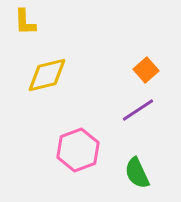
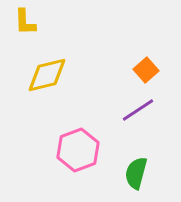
green semicircle: moved 1 px left; rotated 40 degrees clockwise
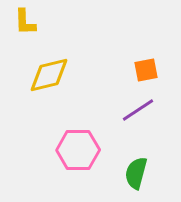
orange square: rotated 30 degrees clockwise
yellow diamond: moved 2 px right
pink hexagon: rotated 21 degrees clockwise
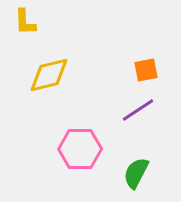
pink hexagon: moved 2 px right, 1 px up
green semicircle: rotated 12 degrees clockwise
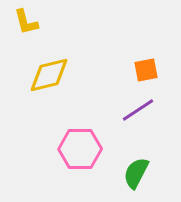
yellow L-shape: moved 1 px right; rotated 12 degrees counterclockwise
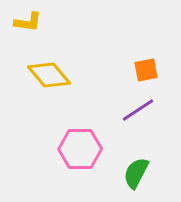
yellow L-shape: moved 2 px right; rotated 68 degrees counterclockwise
yellow diamond: rotated 63 degrees clockwise
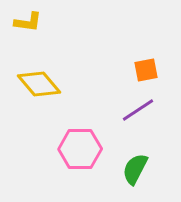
yellow diamond: moved 10 px left, 9 px down
green semicircle: moved 1 px left, 4 px up
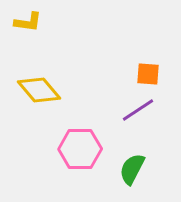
orange square: moved 2 px right, 4 px down; rotated 15 degrees clockwise
yellow diamond: moved 6 px down
green semicircle: moved 3 px left
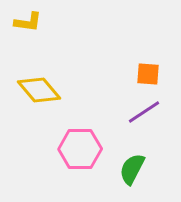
purple line: moved 6 px right, 2 px down
